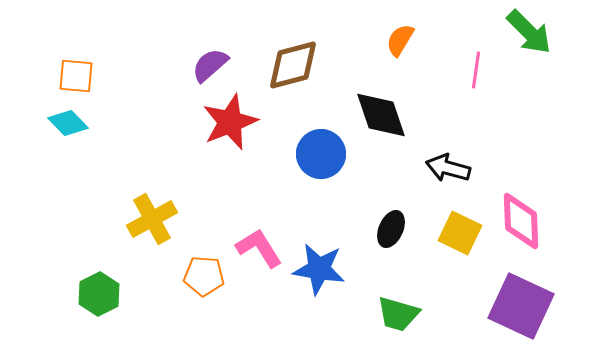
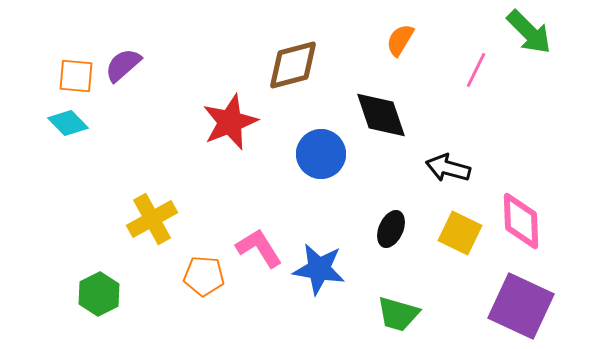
purple semicircle: moved 87 px left
pink line: rotated 18 degrees clockwise
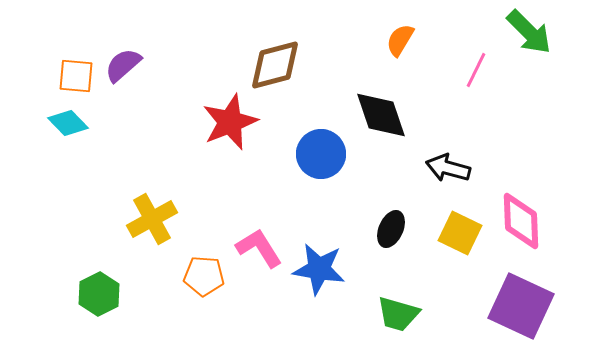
brown diamond: moved 18 px left
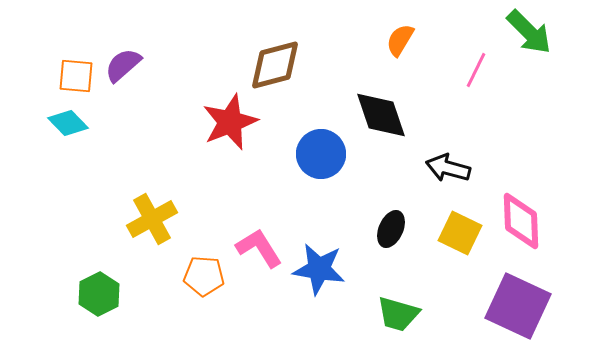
purple square: moved 3 px left
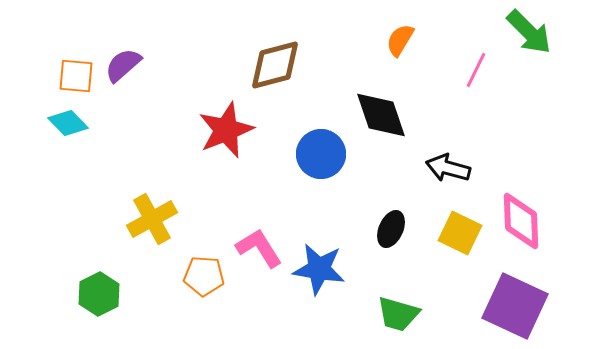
red star: moved 4 px left, 8 px down
purple square: moved 3 px left
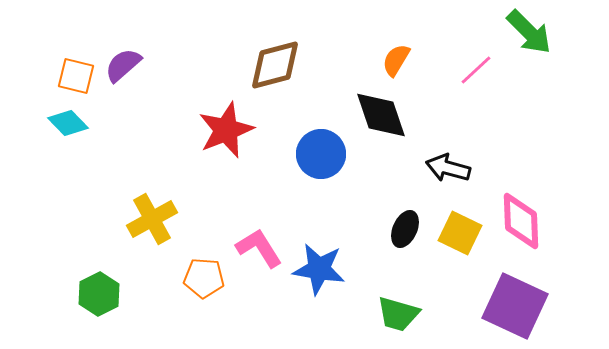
orange semicircle: moved 4 px left, 20 px down
pink line: rotated 21 degrees clockwise
orange square: rotated 9 degrees clockwise
black ellipse: moved 14 px right
orange pentagon: moved 2 px down
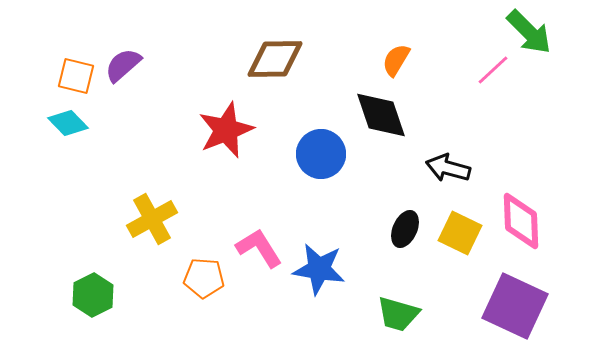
brown diamond: moved 6 px up; rotated 14 degrees clockwise
pink line: moved 17 px right
green hexagon: moved 6 px left, 1 px down
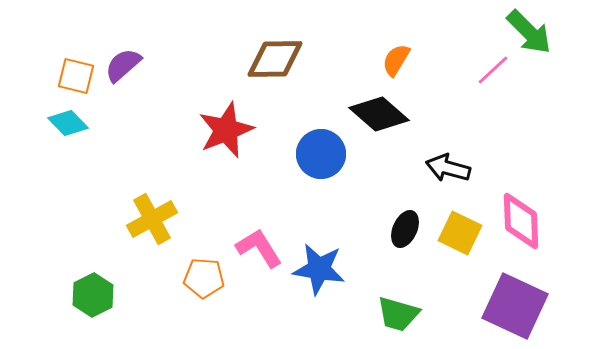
black diamond: moved 2 px left, 1 px up; rotated 30 degrees counterclockwise
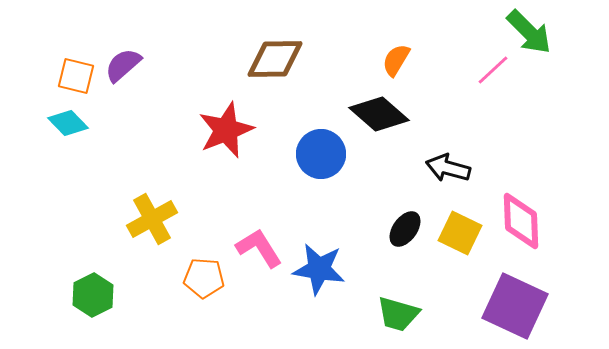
black ellipse: rotated 12 degrees clockwise
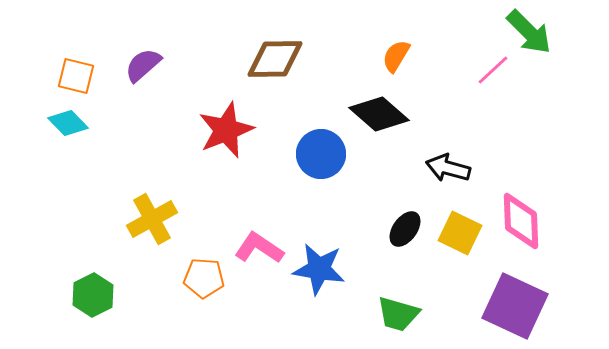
orange semicircle: moved 4 px up
purple semicircle: moved 20 px right
pink L-shape: rotated 24 degrees counterclockwise
